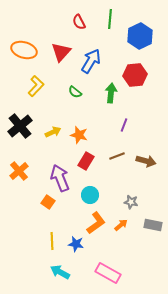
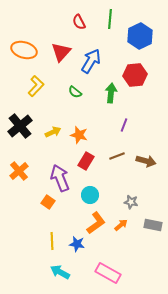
blue star: moved 1 px right
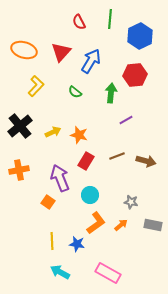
purple line: moved 2 px right, 5 px up; rotated 40 degrees clockwise
orange cross: moved 1 px up; rotated 30 degrees clockwise
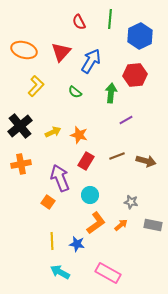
orange cross: moved 2 px right, 6 px up
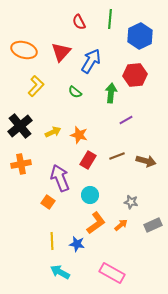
red rectangle: moved 2 px right, 1 px up
gray rectangle: rotated 36 degrees counterclockwise
pink rectangle: moved 4 px right
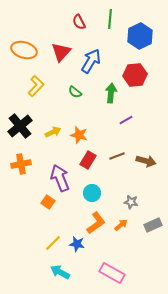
cyan circle: moved 2 px right, 2 px up
yellow line: moved 1 px right, 2 px down; rotated 48 degrees clockwise
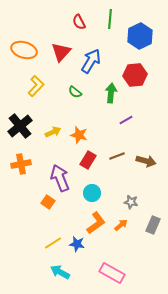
gray rectangle: rotated 42 degrees counterclockwise
yellow line: rotated 12 degrees clockwise
